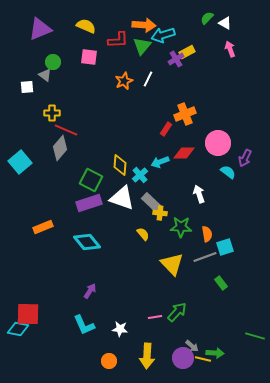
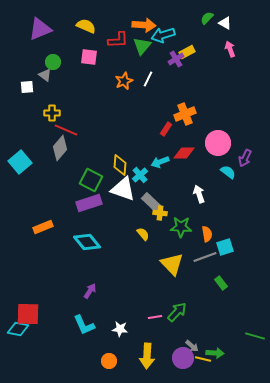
white triangle at (122, 198): moved 1 px right, 9 px up
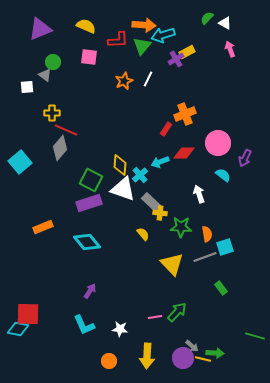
cyan semicircle at (228, 172): moved 5 px left, 3 px down
green rectangle at (221, 283): moved 5 px down
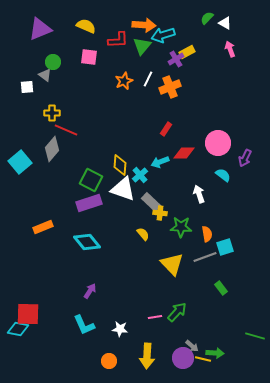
orange cross at (185, 114): moved 15 px left, 27 px up
gray diamond at (60, 148): moved 8 px left, 1 px down
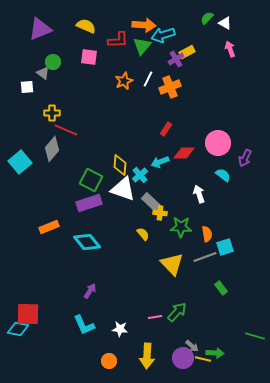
gray triangle at (45, 75): moved 2 px left, 2 px up
orange rectangle at (43, 227): moved 6 px right
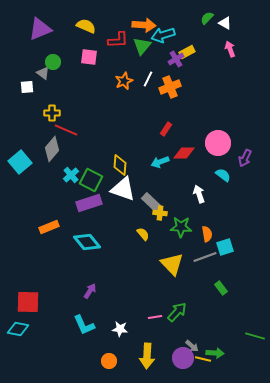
cyan cross at (140, 175): moved 69 px left
red square at (28, 314): moved 12 px up
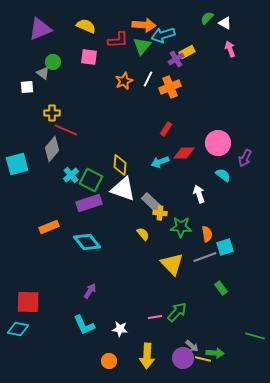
cyan square at (20, 162): moved 3 px left, 2 px down; rotated 25 degrees clockwise
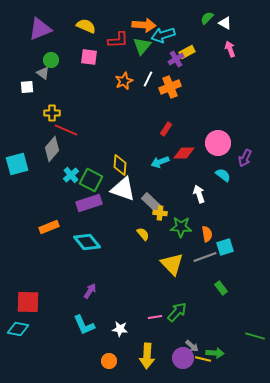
green circle at (53, 62): moved 2 px left, 2 px up
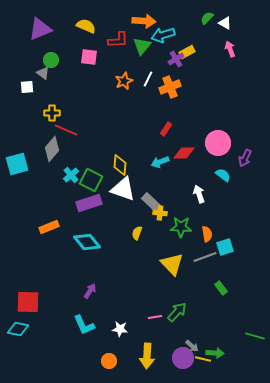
orange arrow at (144, 25): moved 4 px up
yellow semicircle at (143, 234): moved 6 px left, 1 px up; rotated 120 degrees counterclockwise
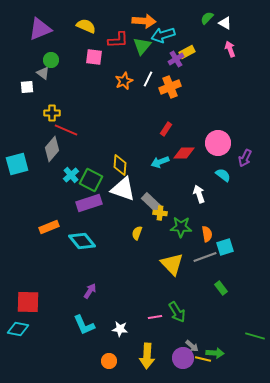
pink square at (89, 57): moved 5 px right
cyan diamond at (87, 242): moved 5 px left, 1 px up
green arrow at (177, 312): rotated 105 degrees clockwise
